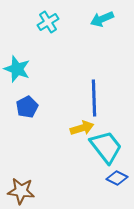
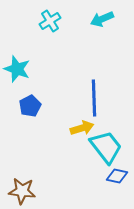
cyan cross: moved 2 px right, 1 px up
blue pentagon: moved 3 px right, 1 px up
blue diamond: moved 2 px up; rotated 15 degrees counterclockwise
brown star: moved 1 px right
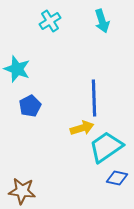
cyan arrow: moved 2 px down; rotated 85 degrees counterclockwise
cyan trapezoid: rotated 87 degrees counterclockwise
blue diamond: moved 2 px down
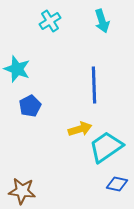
blue line: moved 13 px up
yellow arrow: moved 2 px left, 1 px down
blue diamond: moved 6 px down
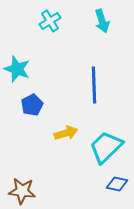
blue pentagon: moved 2 px right, 1 px up
yellow arrow: moved 14 px left, 4 px down
cyan trapezoid: rotated 9 degrees counterclockwise
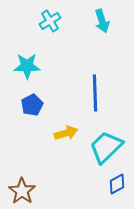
cyan star: moved 10 px right, 3 px up; rotated 20 degrees counterclockwise
blue line: moved 1 px right, 8 px down
blue diamond: rotated 40 degrees counterclockwise
brown star: rotated 28 degrees clockwise
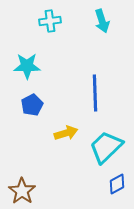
cyan cross: rotated 25 degrees clockwise
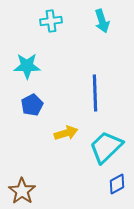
cyan cross: moved 1 px right
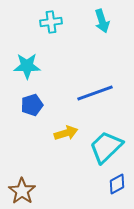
cyan cross: moved 1 px down
blue line: rotated 72 degrees clockwise
blue pentagon: rotated 10 degrees clockwise
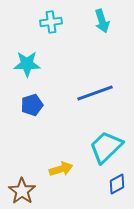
cyan star: moved 2 px up
yellow arrow: moved 5 px left, 36 px down
